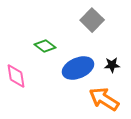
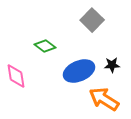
blue ellipse: moved 1 px right, 3 px down
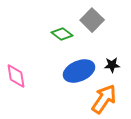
green diamond: moved 17 px right, 12 px up
orange arrow: rotated 92 degrees clockwise
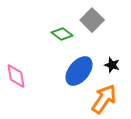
black star: rotated 21 degrees clockwise
blue ellipse: rotated 28 degrees counterclockwise
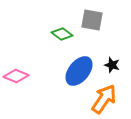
gray square: rotated 35 degrees counterclockwise
pink diamond: rotated 60 degrees counterclockwise
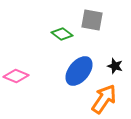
black star: moved 3 px right, 1 px down
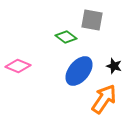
green diamond: moved 4 px right, 3 px down
black star: moved 1 px left
pink diamond: moved 2 px right, 10 px up
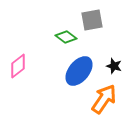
gray square: rotated 20 degrees counterclockwise
pink diamond: rotated 60 degrees counterclockwise
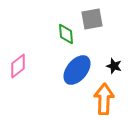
gray square: moved 1 px up
green diamond: moved 3 px up; rotated 50 degrees clockwise
blue ellipse: moved 2 px left, 1 px up
orange arrow: rotated 32 degrees counterclockwise
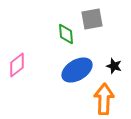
pink diamond: moved 1 px left, 1 px up
blue ellipse: rotated 20 degrees clockwise
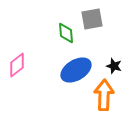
green diamond: moved 1 px up
blue ellipse: moved 1 px left
orange arrow: moved 4 px up
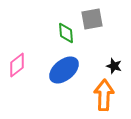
blue ellipse: moved 12 px left; rotated 8 degrees counterclockwise
